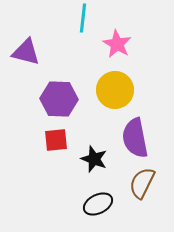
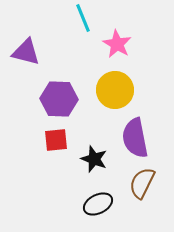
cyan line: rotated 28 degrees counterclockwise
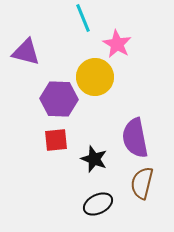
yellow circle: moved 20 px left, 13 px up
brown semicircle: rotated 12 degrees counterclockwise
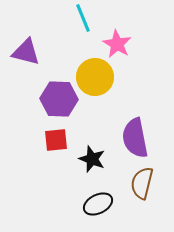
black star: moved 2 px left
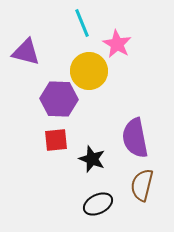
cyan line: moved 1 px left, 5 px down
yellow circle: moved 6 px left, 6 px up
brown semicircle: moved 2 px down
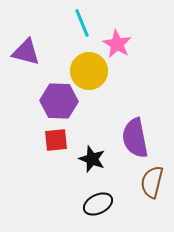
purple hexagon: moved 2 px down
brown semicircle: moved 10 px right, 3 px up
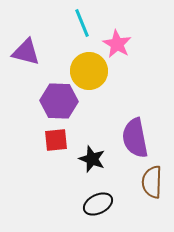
brown semicircle: rotated 12 degrees counterclockwise
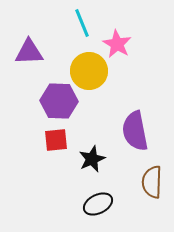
purple triangle: moved 3 px right; rotated 16 degrees counterclockwise
purple semicircle: moved 7 px up
black star: rotated 28 degrees clockwise
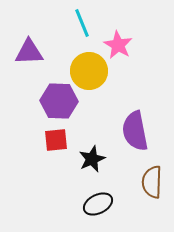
pink star: moved 1 px right, 1 px down
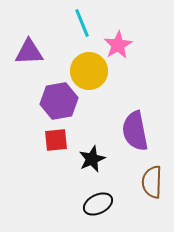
pink star: rotated 12 degrees clockwise
purple hexagon: rotated 12 degrees counterclockwise
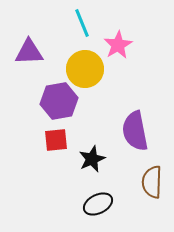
yellow circle: moved 4 px left, 2 px up
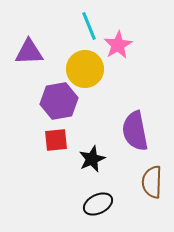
cyan line: moved 7 px right, 3 px down
